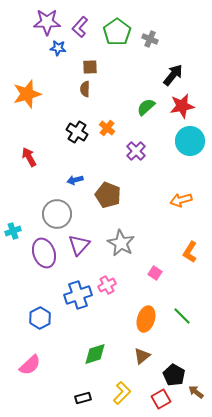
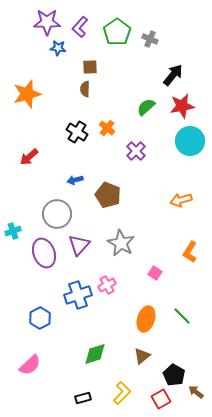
red arrow: rotated 102 degrees counterclockwise
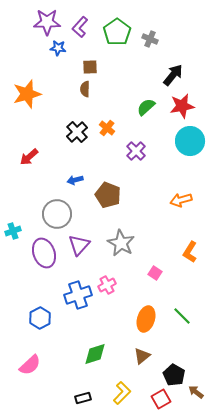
black cross: rotated 15 degrees clockwise
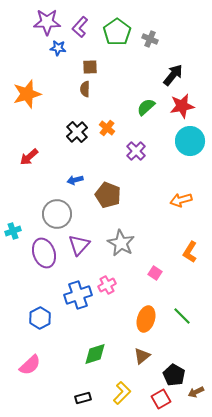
brown arrow: rotated 63 degrees counterclockwise
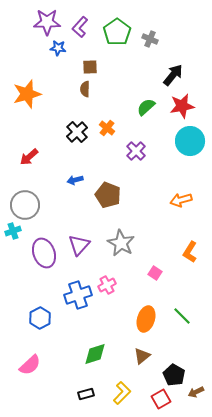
gray circle: moved 32 px left, 9 px up
black rectangle: moved 3 px right, 4 px up
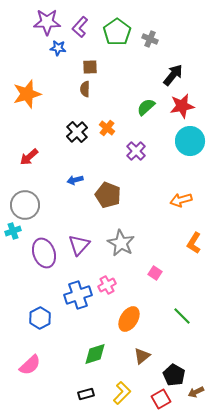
orange L-shape: moved 4 px right, 9 px up
orange ellipse: moved 17 px left; rotated 15 degrees clockwise
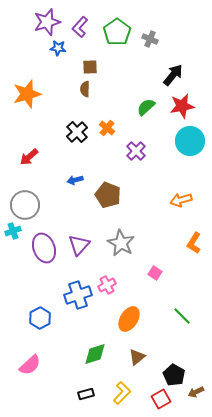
purple star: rotated 16 degrees counterclockwise
purple ellipse: moved 5 px up
brown triangle: moved 5 px left, 1 px down
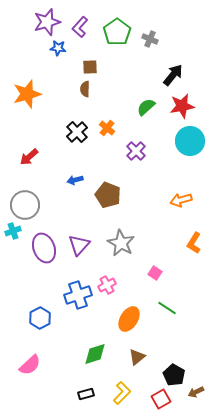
green line: moved 15 px left, 8 px up; rotated 12 degrees counterclockwise
